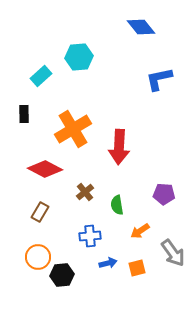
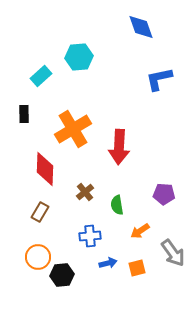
blue diamond: rotated 20 degrees clockwise
red diamond: rotated 64 degrees clockwise
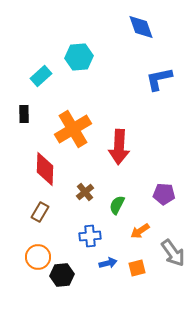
green semicircle: rotated 36 degrees clockwise
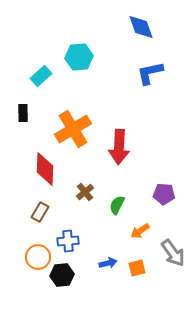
blue L-shape: moved 9 px left, 6 px up
black rectangle: moved 1 px left, 1 px up
blue cross: moved 22 px left, 5 px down
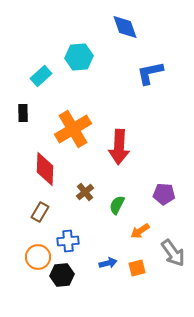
blue diamond: moved 16 px left
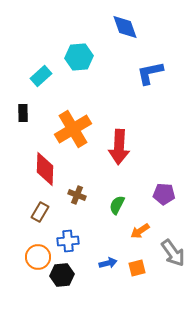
brown cross: moved 8 px left, 3 px down; rotated 30 degrees counterclockwise
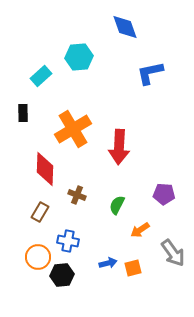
orange arrow: moved 1 px up
blue cross: rotated 15 degrees clockwise
orange square: moved 4 px left
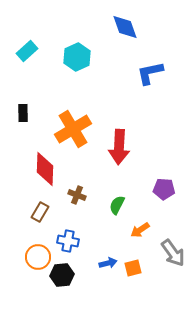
cyan hexagon: moved 2 px left; rotated 20 degrees counterclockwise
cyan rectangle: moved 14 px left, 25 px up
purple pentagon: moved 5 px up
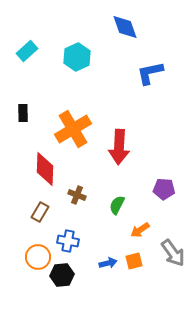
orange square: moved 1 px right, 7 px up
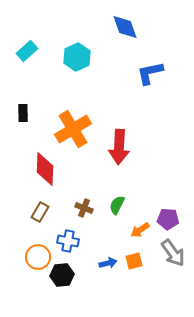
purple pentagon: moved 4 px right, 30 px down
brown cross: moved 7 px right, 13 px down
